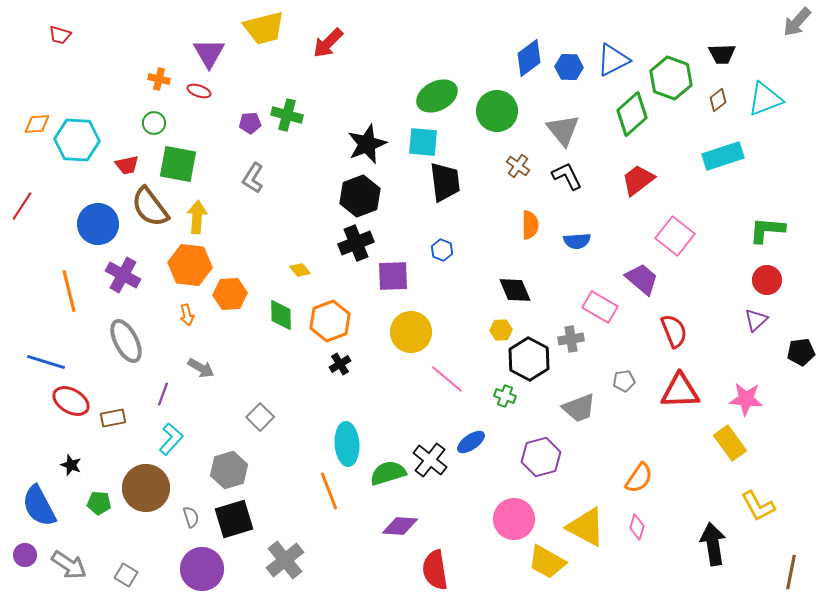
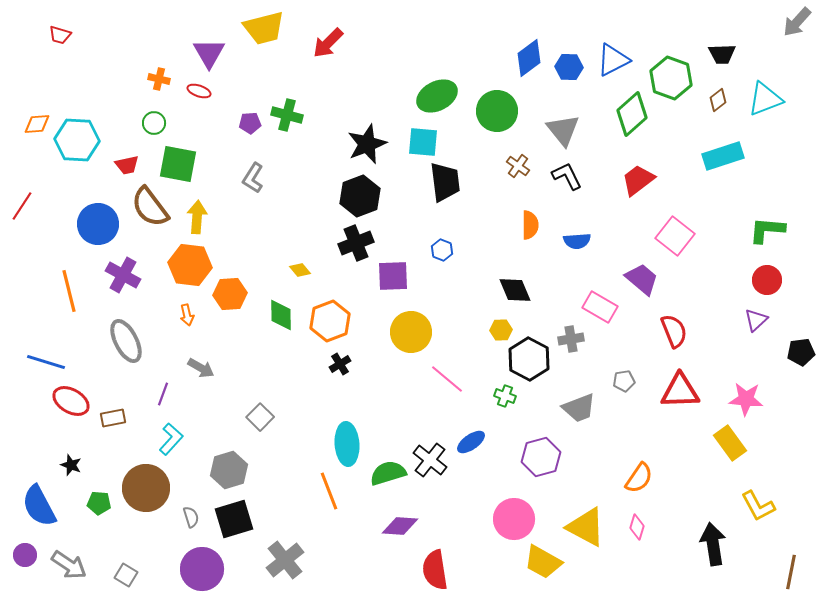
yellow trapezoid at (547, 562): moved 4 px left
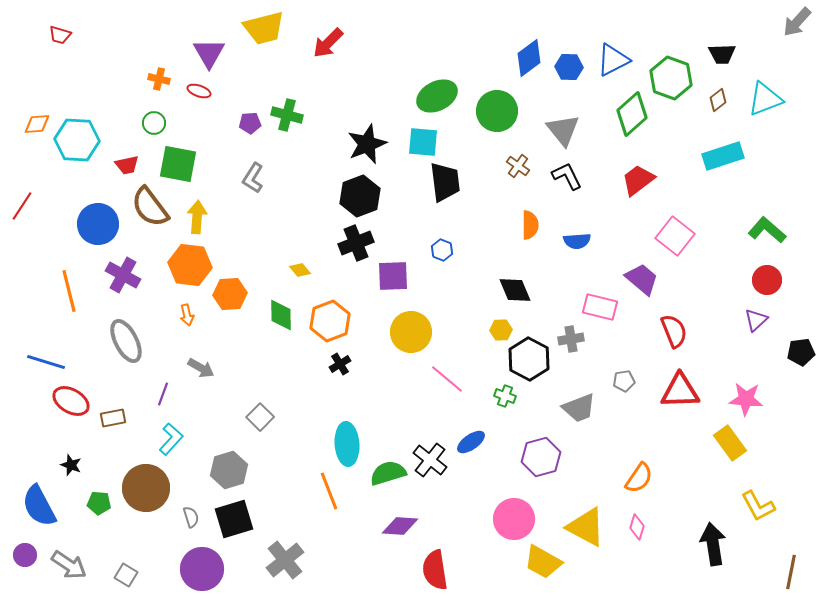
green L-shape at (767, 230): rotated 36 degrees clockwise
pink rectangle at (600, 307): rotated 16 degrees counterclockwise
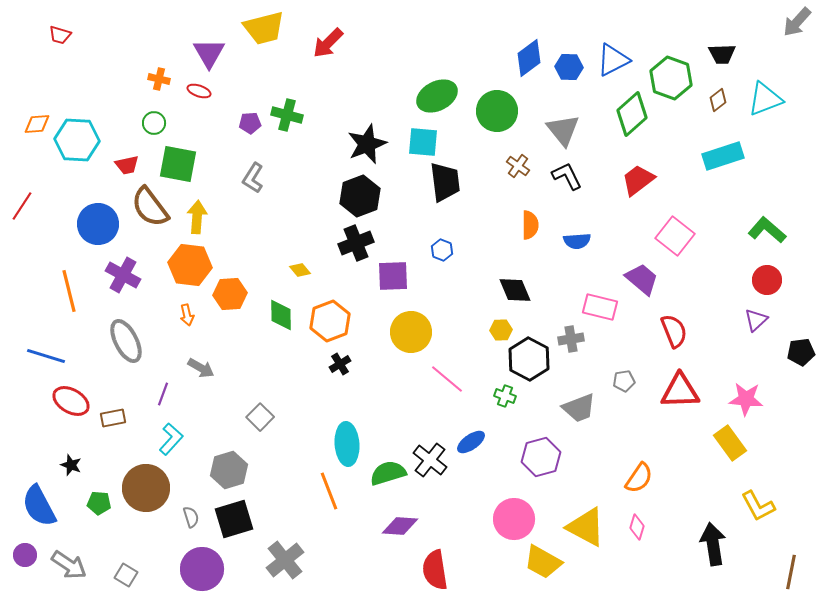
blue line at (46, 362): moved 6 px up
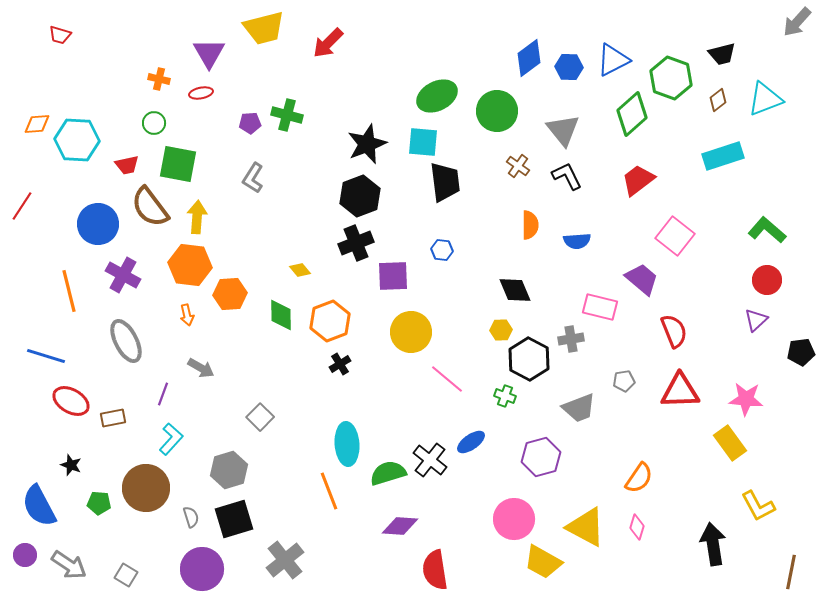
black trapezoid at (722, 54): rotated 12 degrees counterclockwise
red ellipse at (199, 91): moved 2 px right, 2 px down; rotated 30 degrees counterclockwise
blue hexagon at (442, 250): rotated 15 degrees counterclockwise
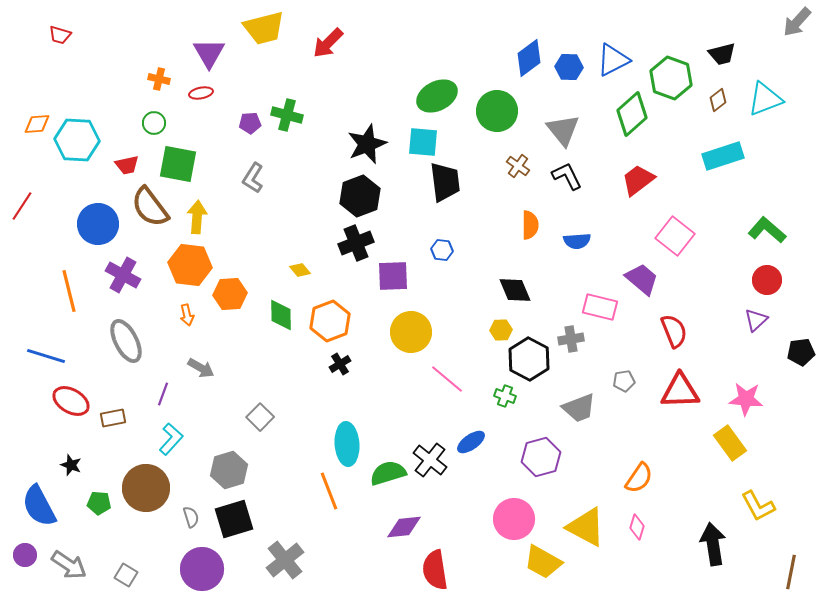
purple diamond at (400, 526): moved 4 px right, 1 px down; rotated 9 degrees counterclockwise
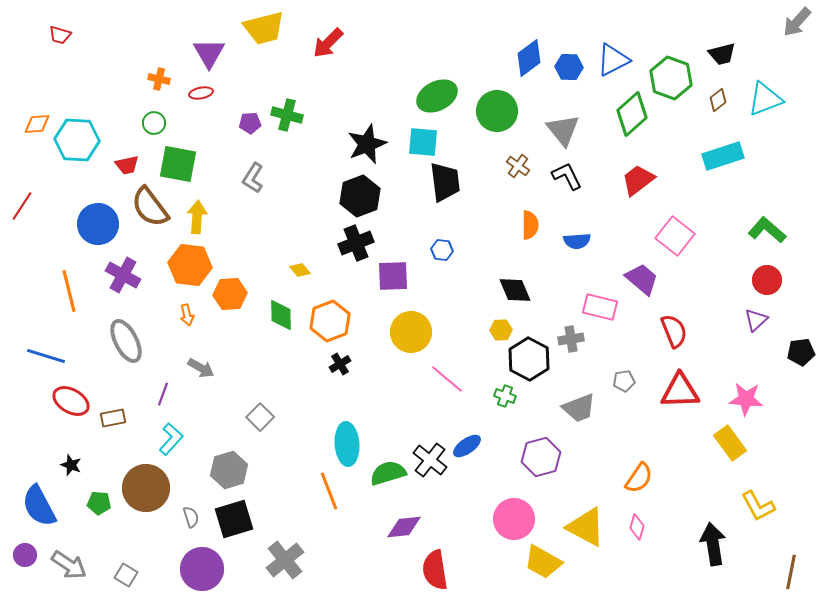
blue ellipse at (471, 442): moved 4 px left, 4 px down
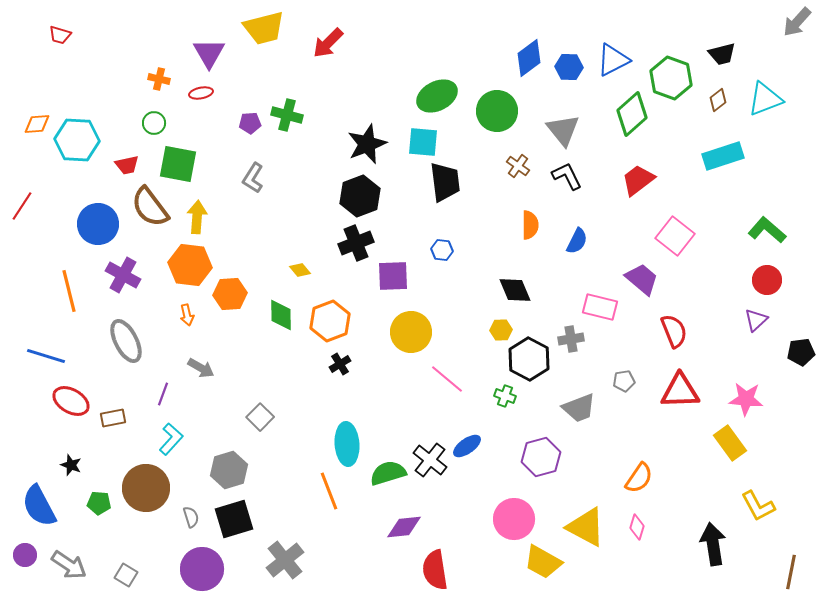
blue semicircle at (577, 241): rotated 60 degrees counterclockwise
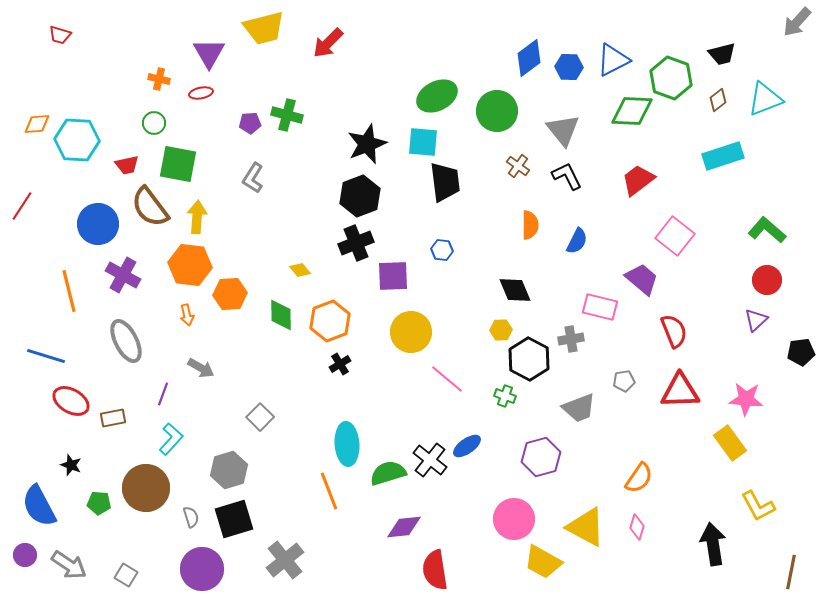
green diamond at (632, 114): moved 3 px up; rotated 45 degrees clockwise
